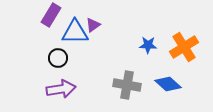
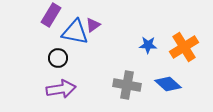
blue triangle: rotated 12 degrees clockwise
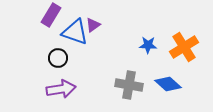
blue triangle: rotated 8 degrees clockwise
gray cross: moved 2 px right
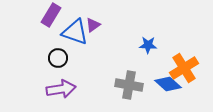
orange cross: moved 21 px down
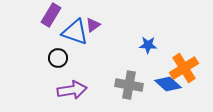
purple arrow: moved 11 px right, 1 px down
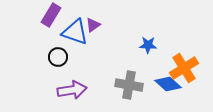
black circle: moved 1 px up
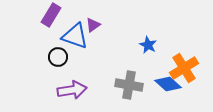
blue triangle: moved 4 px down
blue star: rotated 24 degrees clockwise
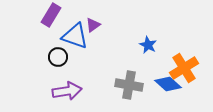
purple arrow: moved 5 px left, 1 px down
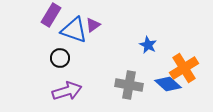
blue triangle: moved 1 px left, 6 px up
black circle: moved 2 px right, 1 px down
purple arrow: rotated 8 degrees counterclockwise
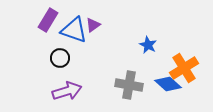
purple rectangle: moved 3 px left, 5 px down
